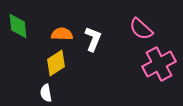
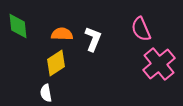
pink semicircle: rotated 25 degrees clockwise
pink cross: rotated 12 degrees counterclockwise
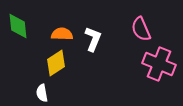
pink cross: rotated 28 degrees counterclockwise
white semicircle: moved 4 px left
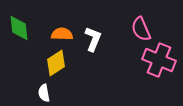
green diamond: moved 1 px right, 2 px down
pink cross: moved 4 px up
white semicircle: moved 2 px right
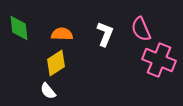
white L-shape: moved 12 px right, 5 px up
white semicircle: moved 4 px right, 2 px up; rotated 30 degrees counterclockwise
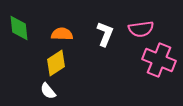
pink semicircle: rotated 75 degrees counterclockwise
